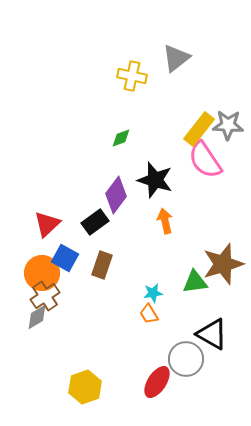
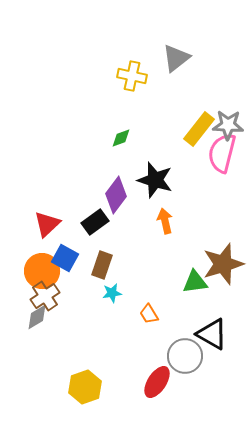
pink semicircle: moved 17 px right, 7 px up; rotated 48 degrees clockwise
orange circle: moved 2 px up
cyan star: moved 41 px left
gray circle: moved 1 px left, 3 px up
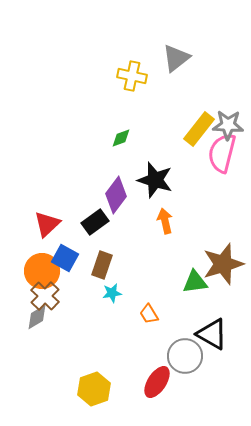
brown cross: rotated 12 degrees counterclockwise
yellow hexagon: moved 9 px right, 2 px down
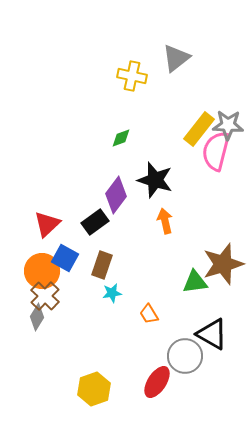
pink semicircle: moved 6 px left, 2 px up
gray diamond: rotated 28 degrees counterclockwise
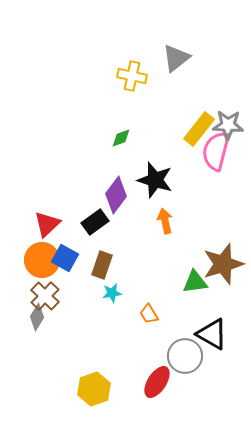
orange circle: moved 11 px up
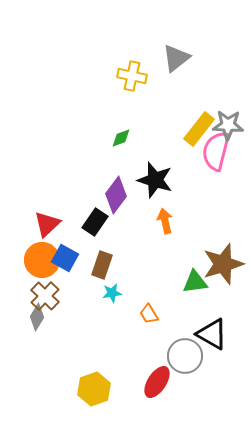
black rectangle: rotated 20 degrees counterclockwise
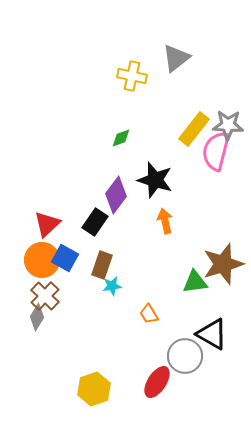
yellow rectangle: moved 5 px left
cyan star: moved 7 px up
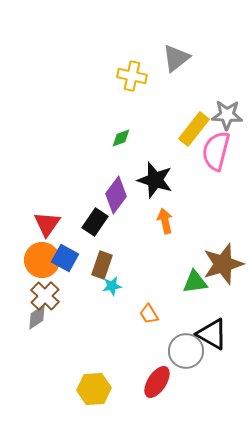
gray star: moved 1 px left, 10 px up
red triangle: rotated 12 degrees counterclockwise
gray diamond: rotated 24 degrees clockwise
gray circle: moved 1 px right, 5 px up
yellow hexagon: rotated 16 degrees clockwise
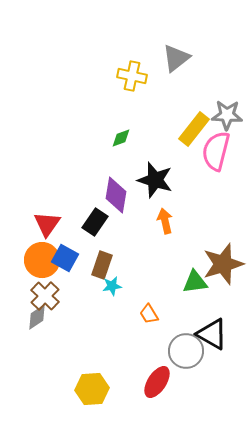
purple diamond: rotated 27 degrees counterclockwise
yellow hexagon: moved 2 px left
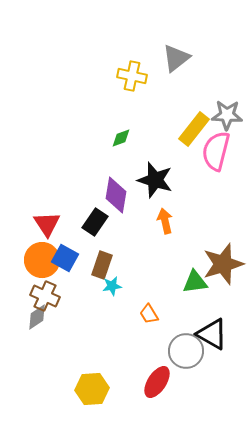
red triangle: rotated 8 degrees counterclockwise
brown cross: rotated 20 degrees counterclockwise
